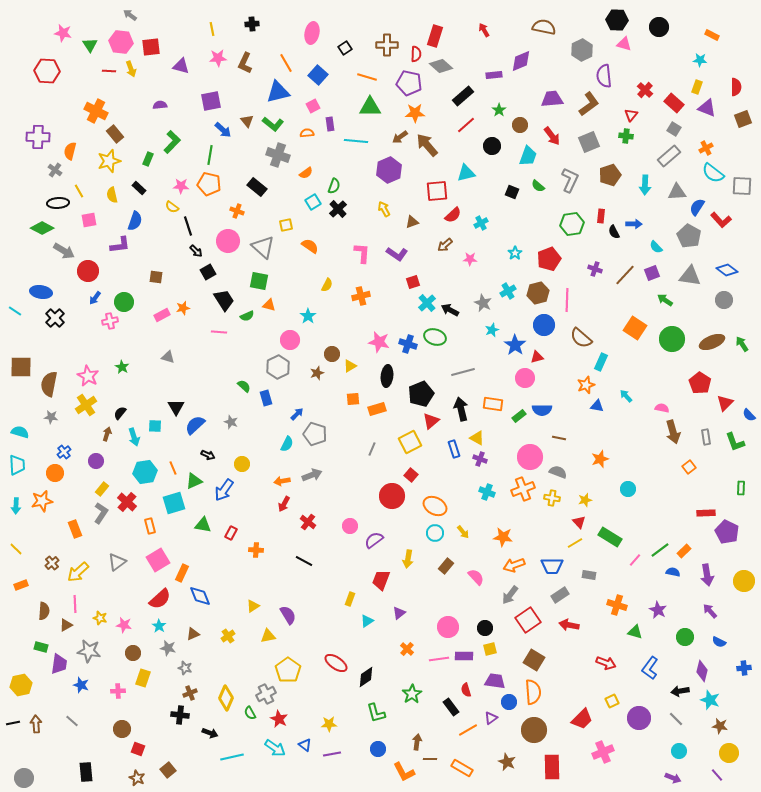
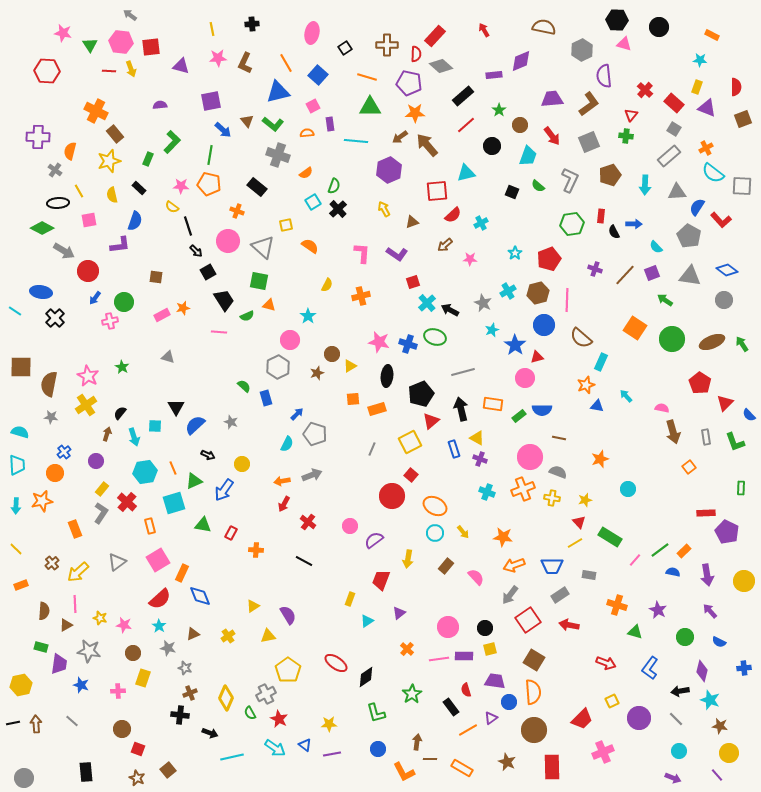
red rectangle at (435, 36): rotated 25 degrees clockwise
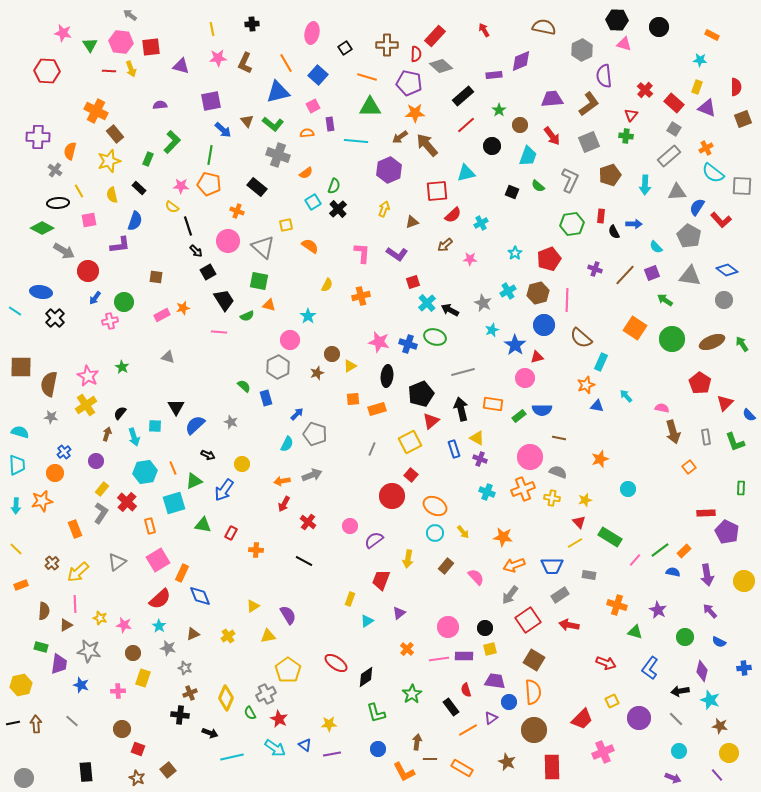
yellow arrow at (384, 209): rotated 49 degrees clockwise
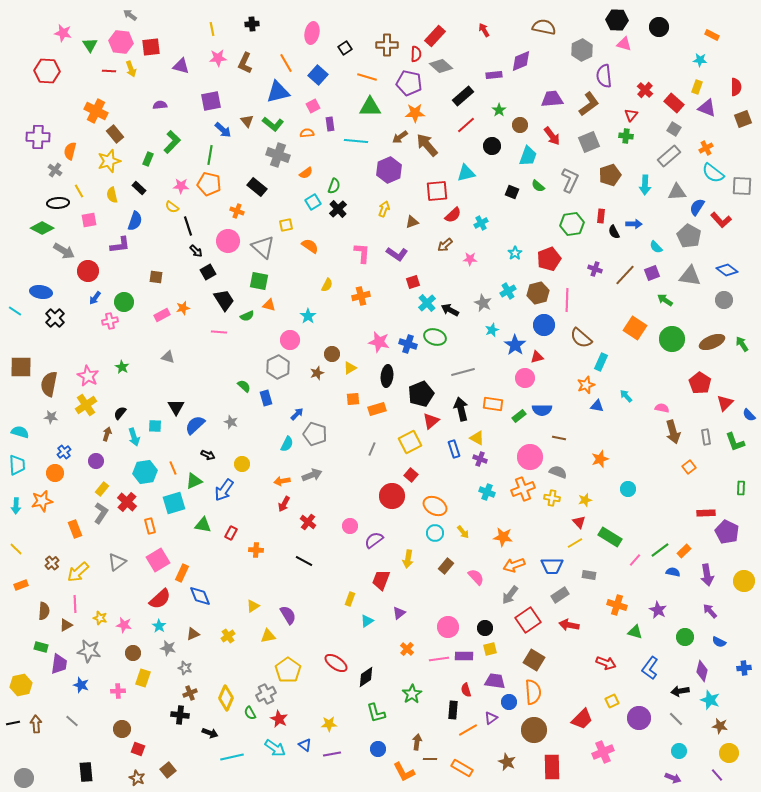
yellow triangle at (350, 366): moved 2 px down
black rectangle at (451, 707): moved 2 px right, 3 px down; rotated 42 degrees clockwise
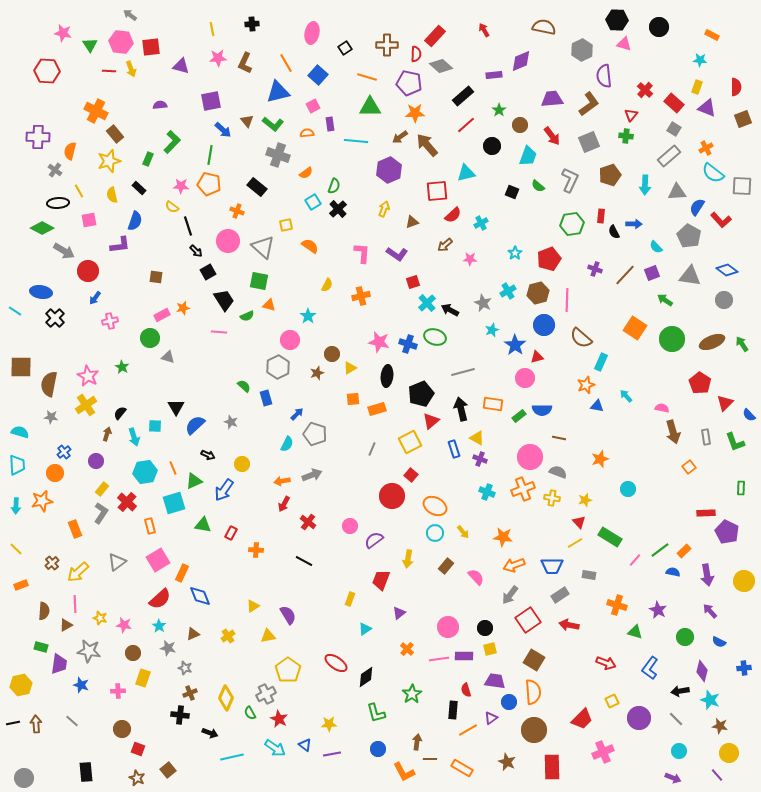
green circle at (124, 302): moved 26 px right, 36 px down
cyan triangle at (367, 621): moved 2 px left, 8 px down
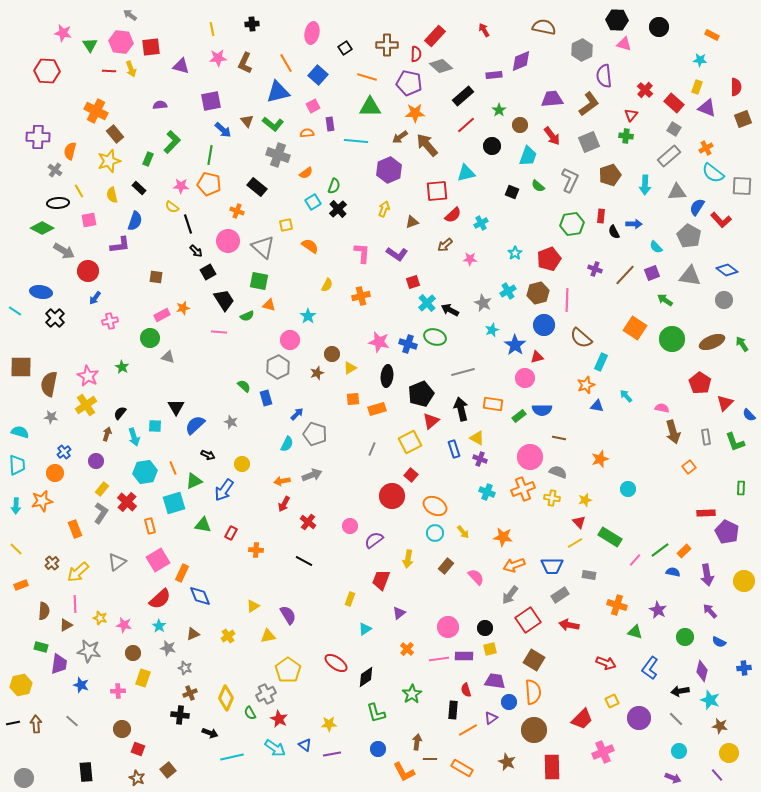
black line at (188, 226): moved 2 px up
